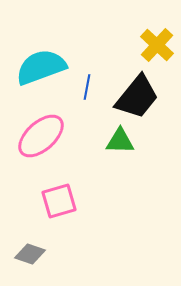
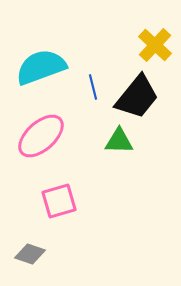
yellow cross: moved 2 px left
blue line: moved 6 px right; rotated 25 degrees counterclockwise
green triangle: moved 1 px left
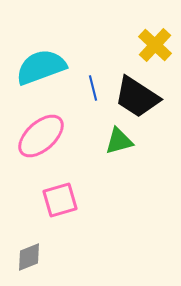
blue line: moved 1 px down
black trapezoid: rotated 84 degrees clockwise
green triangle: rotated 16 degrees counterclockwise
pink square: moved 1 px right, 1 px up
gray diamond: moved 1 px left, 3 px down; rotated 40 degrees counterclockwise
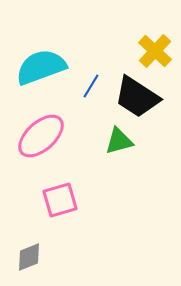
yellow cross: moved 6 px down
blue line: moved 2 px left, 2 px up; rotated 45 degrees clockwise
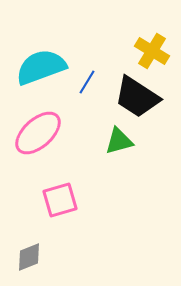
yellow cross: moved 3 px left; rotated 12 degrees counterclockwise
blue line: moved 4 px left, 4 px up
pink ellipse: moved 3 px left, 3 px up
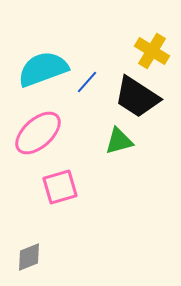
cyan semicircle: moved 2 px right, 2 px down
blue line: rotated 10 degrees clockwise
pink square: moved 13 px up
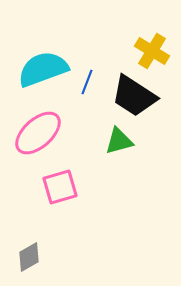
blue line: rotated 20 degrees counterclockwise
black trapezoid: moved 3 px left, 1 px up
gray diamond: rotated 8 degrees counterclockwise
